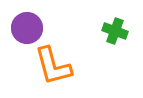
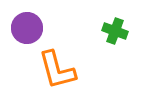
orange L-shape: moved 4 px right, 4 px down
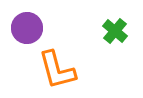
green cross: rotated 20 degrees clockwise
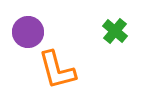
purple circle: moved 1 px right, 4 px down
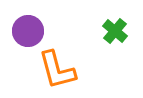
purple circle: moved 1 px up
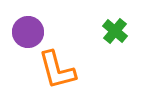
purple circle: moved 1 px down
